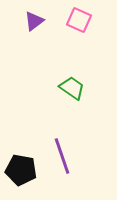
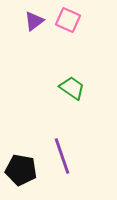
pink square: moved 11 px left
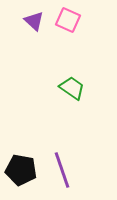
purple triangle: rotated 40 degrees counterclockwise
purple line: moved 14 px down
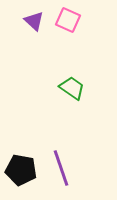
purple line: moved 1 px left, 2 px up
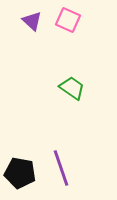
purple triangle: moved 2 px left
black pentagon: moved 1 px left, 3 px down
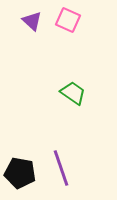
green trapezoid: moved 1 px right, 5 px down
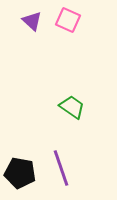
green trapezoid: moved 1 px left, 14 px down
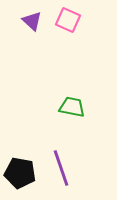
green trapezoid: rotated 24 degrees counterclockwise
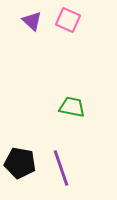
black pentagon: moved 10 px up
